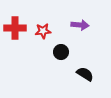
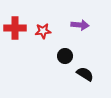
black circle: moved 4 px right, 4 px down
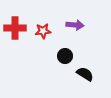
purple arrow: moved 5 px left
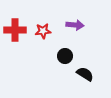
red cross: moved 2 px down
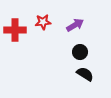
purple arrow: rotated 36 degrees counterclockwise
red star: moved 9 px up
black circle: moved 15 px right, 4 px up
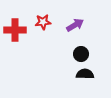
black circle: moved 1 px right, 2 px down
black semicircle: rotated 30 degrees counterclockwise
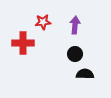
purple arrow: rotated 54 degrees counterclockwise
red cross: moved 8 px right, 13 px down
black circle: moved 6 px left
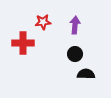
black semicircle: moved 1 px right
